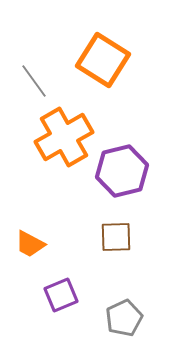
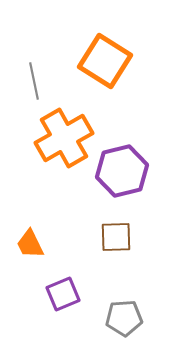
orange square: moved 2 px right, 1 px down
gray line: rotated 24 degrees clockwise
orange cross: moved 1 px down
orange trapezoid: rotated 36 degrees clockwise
purple square: moved 2 px right, 1 px up
gray pentagon: rotated 21 degrees clockwise
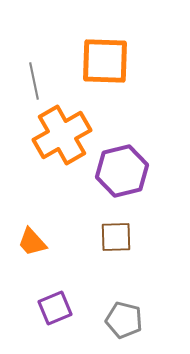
orange square: rotated 30 degrees counterclockwise
orange cross: moved 2 px left, 3 px up
orange trapezoid: moved 2 px right, 2 px up; rotated 16 degrees counterclockwise
purple square: moved 8 px left, 14 px down
gray pentagon: moved 2 px down; rotated 18 degrees clockwise
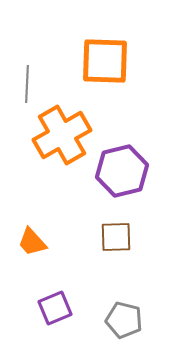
gray line: moved 7 px left, 3 px down; rotated 15 degrees clockwise
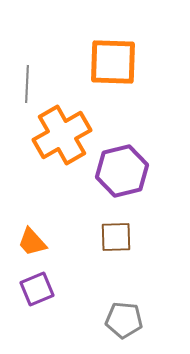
orange square: moved 8 px right, 1 px down
purple square: moved 18 px left, 19 px up
gray pentagon: rotated 9 degrees counterclockwise
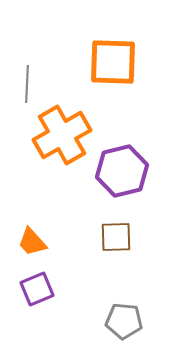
gray pentagon: moved 1 px down
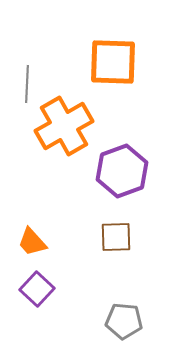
orange cross: moved 2 px right, 9 px up
purple hexagon: rotated 6 degrees counterclockwise
purple square: rotated 24 degrees counterclockwise
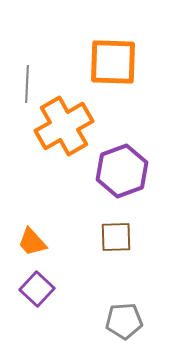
gray pentagon: rotated 9 degrees counterclockwise
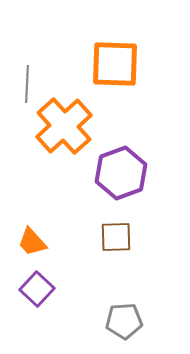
orange square: moved 2 px right, 2 px down
orange cross: rotated 12 degrees counterclockwise
purple hexagon: moved 1 px left, 2 px down
